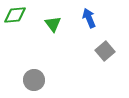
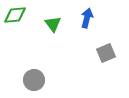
blue arrow: moved 2 px left; rotated 36 degrees clockwise
gray square: moved 1 px right, 2 px down; rotated 18 degrees clockwise
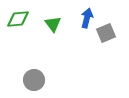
green diamond: moved 3 px right, 4 px down
gray square: moved 20 px up
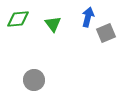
blue arrow: moved 1 px right, 1 px up
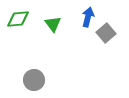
gray square: rotated 18 degrees counterclockwise
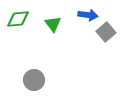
blue arrow: moved 2 px up; rotated 84 degrees clockwise
gray square: moved 1 px up
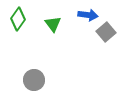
green diamond: rotated 50 degrees counterclockwise
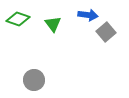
green diamond: rotated 75 degrees clockwise
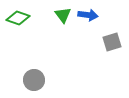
green diamond: moved 1 px up
green triangle: moved 10 px right, 9 px up
gray square: moved 6 px right, 10 px down; rotated 24 degrees clockwise
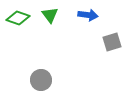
green triangle: moved 13 px left
gray circle: moved 7 px right
